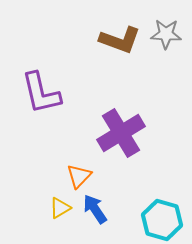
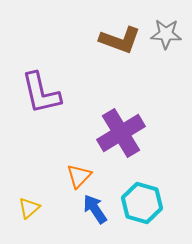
yellow triangle: moved 31 px left; rotated 10 degrees counterclockwise
cyan hexagon: moved 20 px left, 17 px up
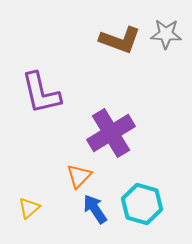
purple cross: moved 10 px left
cyan hexagon: moved 1 px down
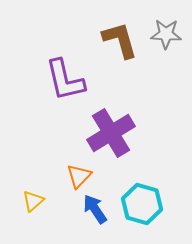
brown L-shape: rotated 126 degrees counterclockwise
purple L-shape: moved 24 px right, 13 px up
yellow triangle: moved 4 px right, 7 px up
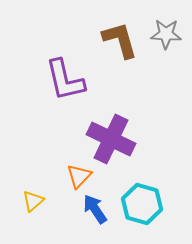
purple cross: moved 6 px down; rotated 33 degrees counterclockwise
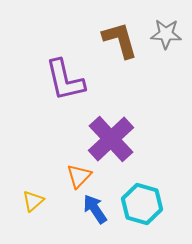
purple cross: rotated 21 degrees clockwise
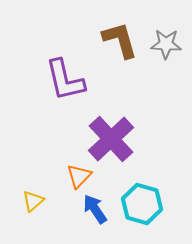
gray star: moved 10 px down
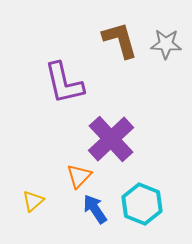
purple L-shape: moved 1 px left, 3 px down
cyan hexagon: rotated 6 degrees clockwise
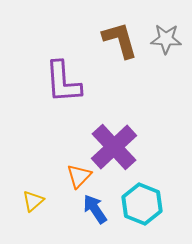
gray star: moved 5 px up
purple L-shape: moved 1 px left, 1 px up; rotated 9 degrees clockwise
purple cross: moved 3 px right, 8 px down
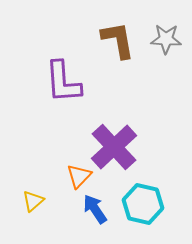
brown L-shape: moved 2 px left; rotated 6 degrees clockwise
cyan hexagon: moved 1 px right; rotated 9 degrees counterclockwise
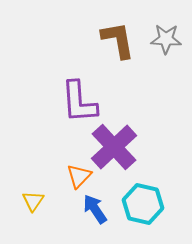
purple L-shape: moved 16 px right, 20 px down
yellow triangle: rotated 15 degrees counterclockwise
